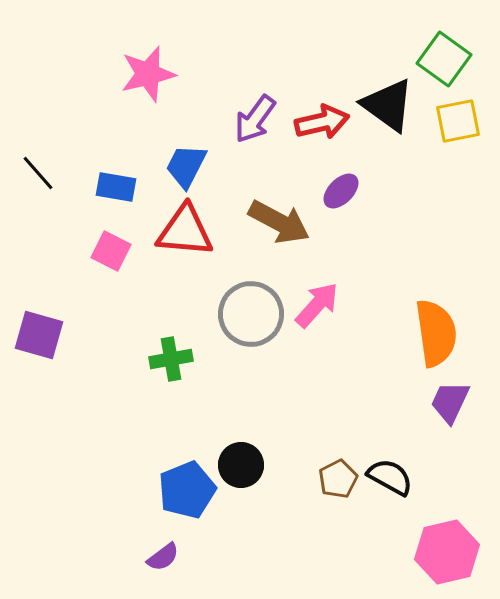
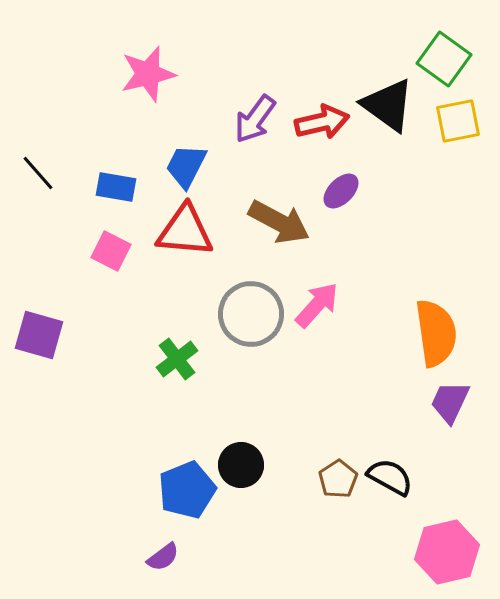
green cross: moved 6 px right; rotated 27 degrees counterclockwise
brown pentagon: rotated 6 degrees counterclockwise
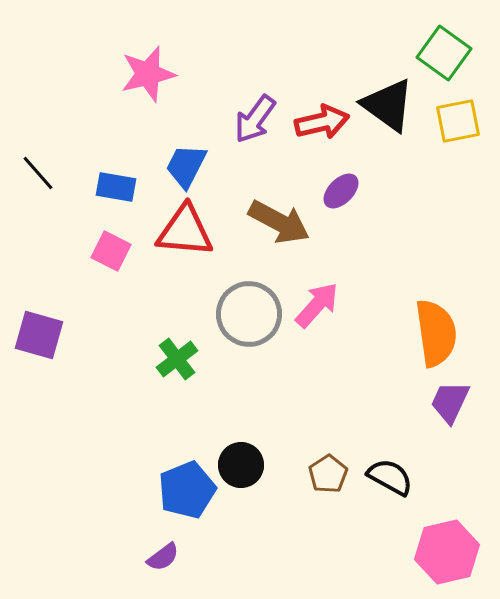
green square: moved 6 px up
gray circle: moved 2 px left
brown pentagon: moved 10 px left, 5 px up
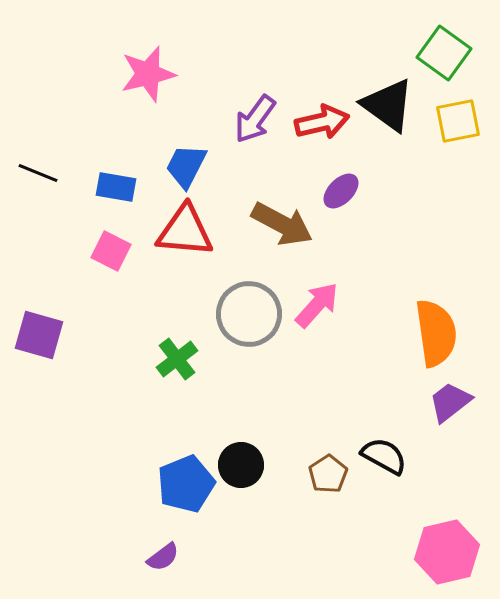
black line: rotated 27 degrees counterclockwise
brown arrow: moved 3 px right, 2 px down
purple trapezoid: rotated 27 degrees clockwise
black semicircle: moved 6 px left, 21 px up
blue pentagon: moved 1 px left, 6 px up
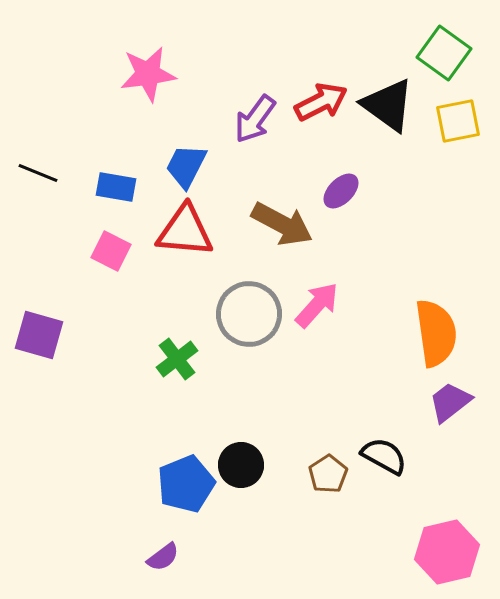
pink star: rotated 6 degrees clockwise
red arrow: moved 1 px left, 20 px up; rotated 14 degrees counterclockwise
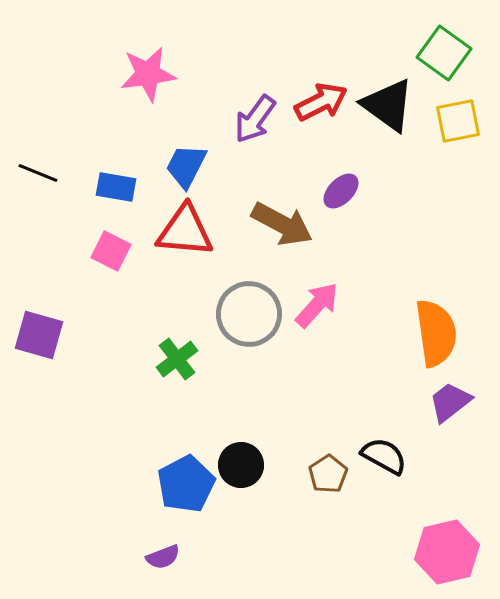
blue pentagon: rotated 6 degrees counterclockwise
purple semicircle: rotated 16 degrees clockwise
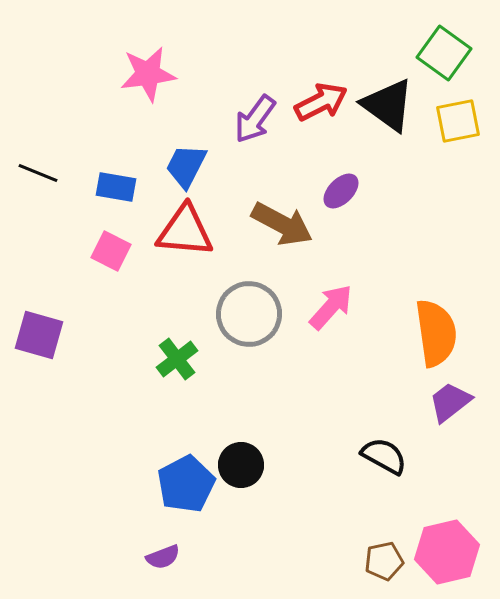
pink arrow: moved 14 px right, 2 px down
brown pentagon: moved 56 px right, 87 px down; rotated 21 degrees clockwise
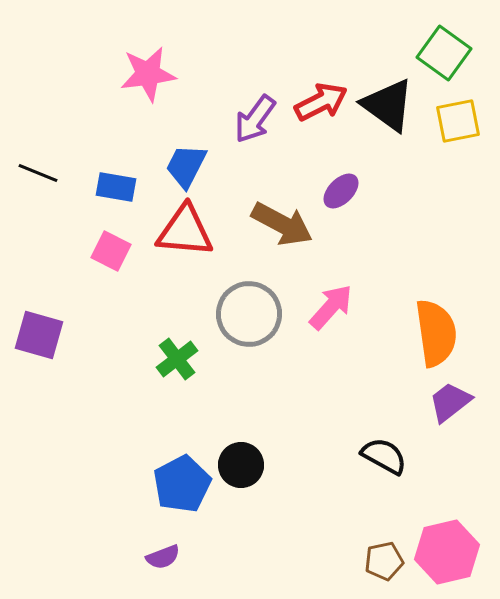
blue pentagon: moved 4 px left
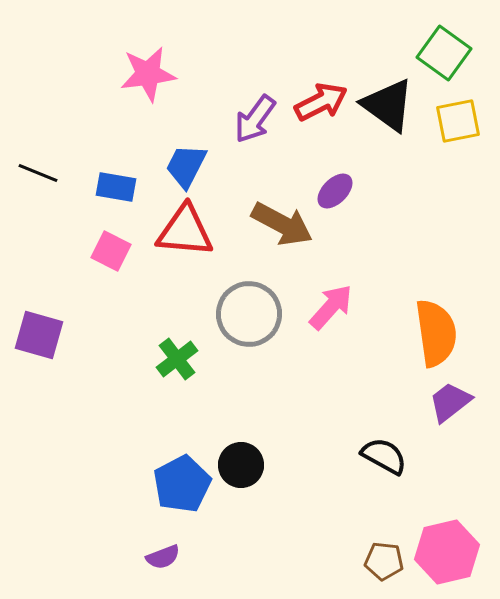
purple ellipse: moved 6 px left
brown pentagon: rotated 18 degrees clockwise
